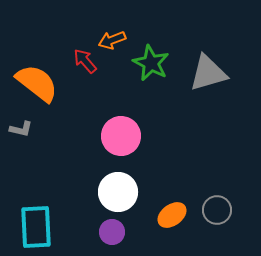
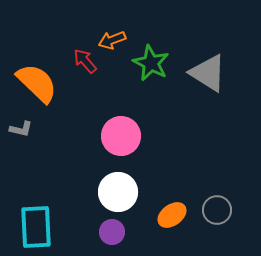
gray triangle: rotated 48 degrees clockwise
orange semicircle: rotated 6 degrees clockwise
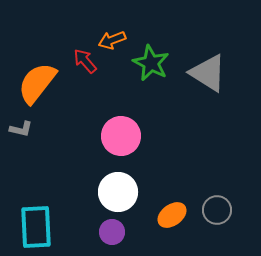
orange semicircle: rotated 96 degrees counterclockwise
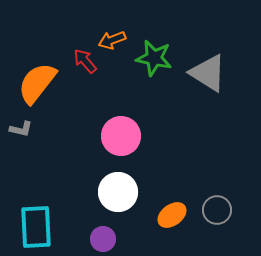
green star: moved 3 px right, 5 px up; rotated 15 degrees counterclockwise
purple circle: moved 9 px left, 7 px down
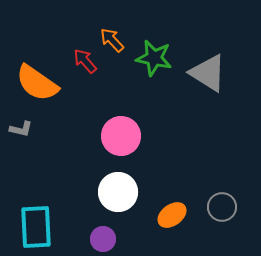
orange arrow: rotated 68 degrees clockwise
orange semicircle: rotated 93 degrees counterclockwise
gray circle: moved 5 px right, 3 px up
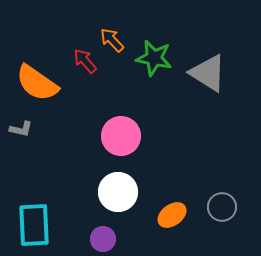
cyan rectangle: moved 2 px left, 2 px up
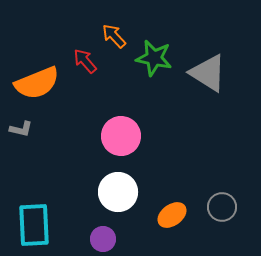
orange arrow: moved 2 px right, 4 px up
orange semicircle: rotated 57 degrees counterclockwise
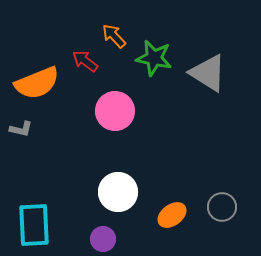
red arrow: rotated 12 degrees counterclockwise
pink circle: moved 6 px left, 25 px up
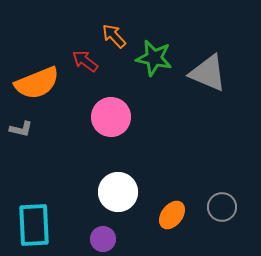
gray triangle: rotated 9 degrees counterclockwise
pink circle: moved 4 px left, 6 px down
orange ellipse: rotated 16 degrees counterclockwise
